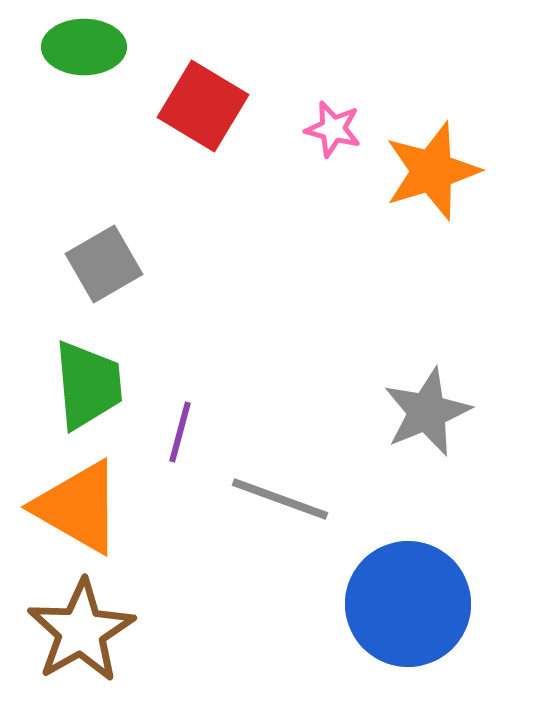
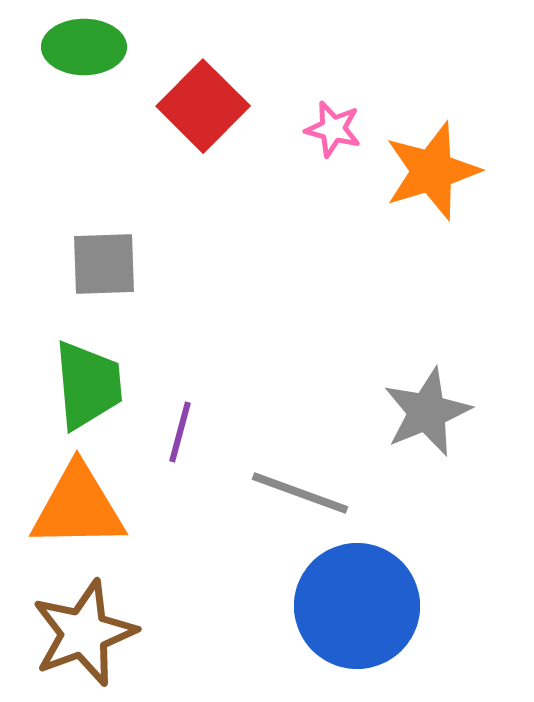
red square: rotated 14 degrees clockwise
gray square: rotated 28 degrees clockwise
gray line: moved 20 px right, 6 px up
orange triangle: rotated 31 degrees counterclockwise
blue circle: moved 51 px left, 2 px down
brown star: moved 3 px right, 2 px down; rotated 10 degrees clockwise
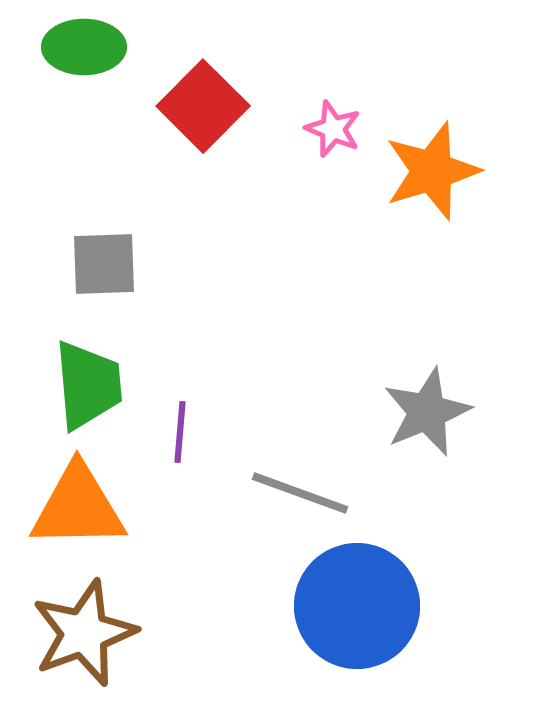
pink star: rotated 8 degrees clockwise
purple line: rotated 10 degrees counterclockwise
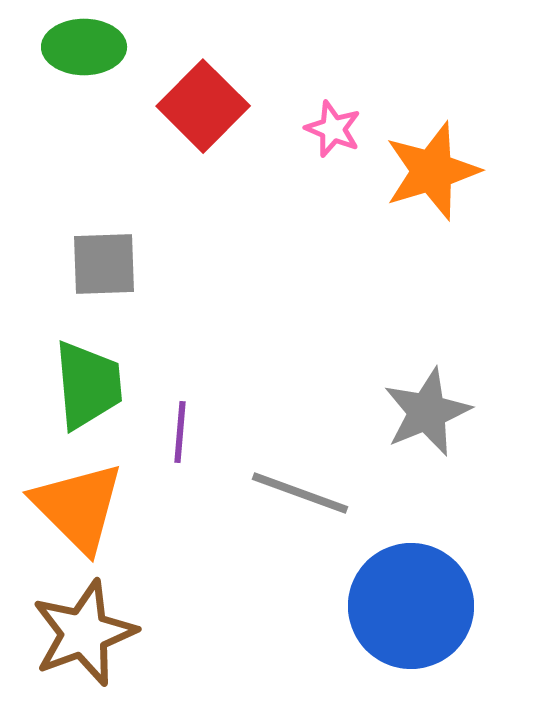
orange triangle: rotated 46 degrees clockwise
blue circle: moved 54 px right
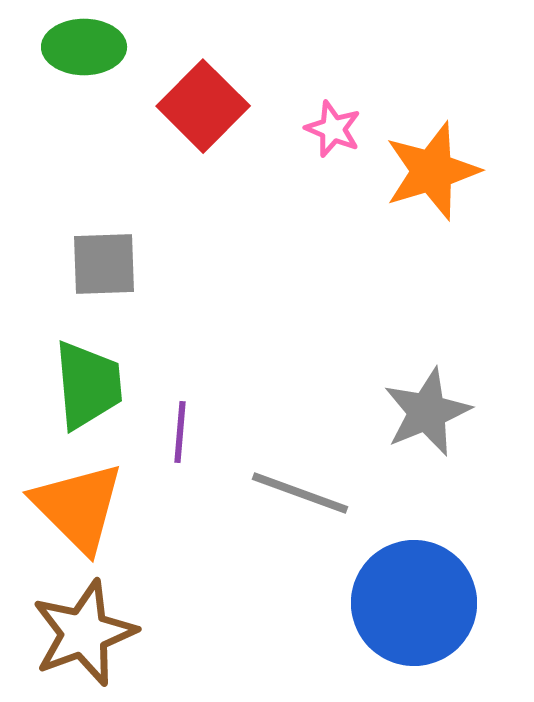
blue circle: moved 3 px right, 3 px up
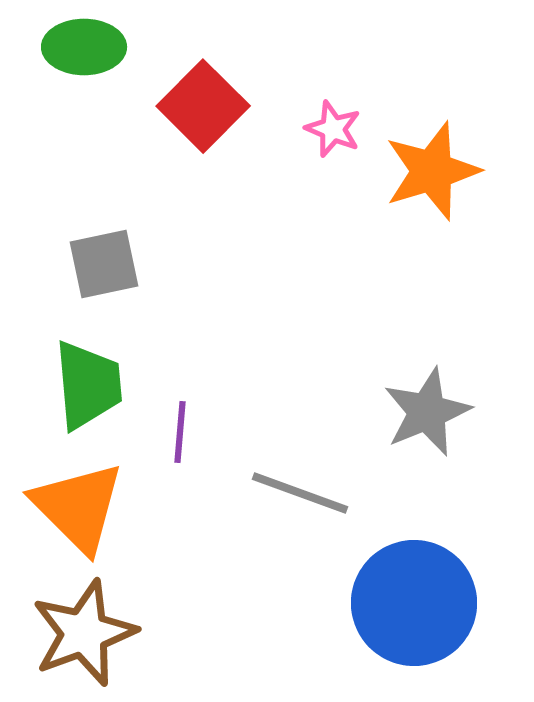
gray square: rotated 10 degrees counterclockwise
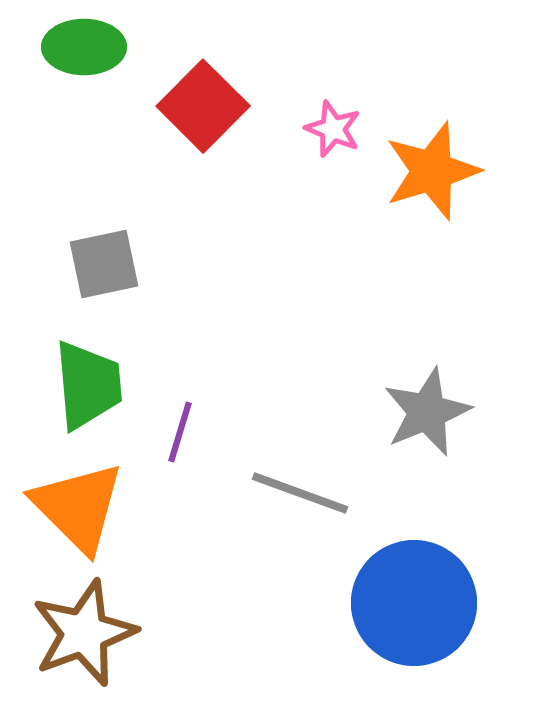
purple line: rotated 12 degrees clockwise
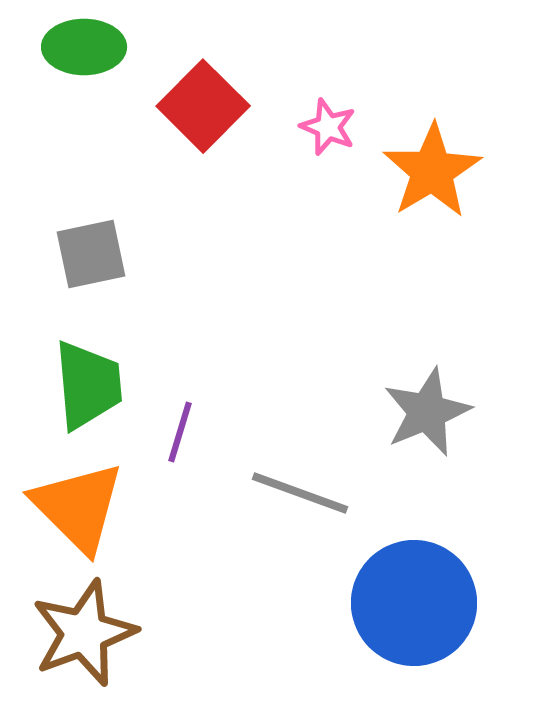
pink star: moved 5 px left, 2 px up
orange star: rotated 14 degrees counterclockwise
gray square: moved 13 px left, 10 px up
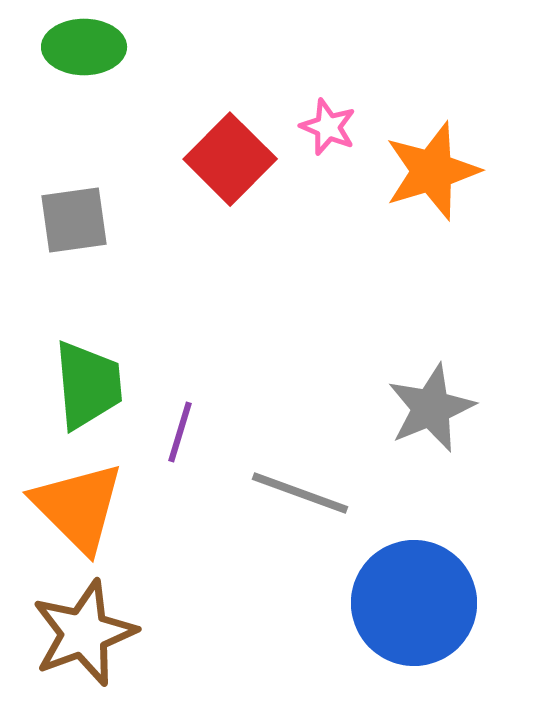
red square: moved 27 px right, 53 px down
orange star: rotated 14 degrees clockwise
gray square: moved 17 px left, 34 px up; rotated 4 degrees clockwise
gray star: moved 4 px right, 4 px up
